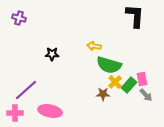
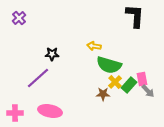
purple cross: rotated 32 degrees clockwise
purple line: moved 12 px right, 12 px up
gray arrow: moved 2 px right, 4 px up
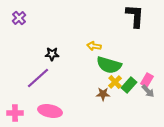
pink rectangle: moved 5 px right, 1 px down; rotated 40 degrees clockwise
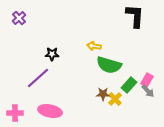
yellow cross: moved 17 px down
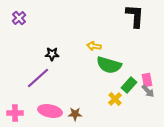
pink rectangle: rotated 40 degrees counterclockwise
brown star: moved 28 px left, 20 px down
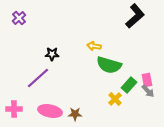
black L-shape: rotated 45 degrees clockwise
pink cross: moved 1 px left, 4 px up
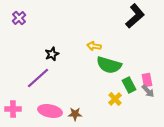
black star: rotated 24 degrees counterclockwise
green rectangle: rotated 70 degrees counterclockwise
pink cross: moved 1 px left
